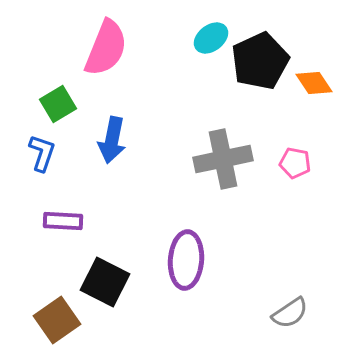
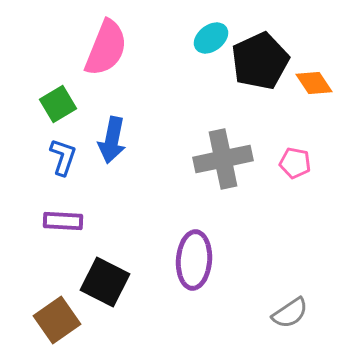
blue L-shape: moved 21 px right, 4 px down
purple ellipse: moved 8 px right
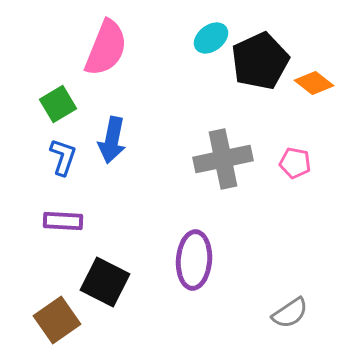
orange diamond: rotated 18 degrees counterclockwise
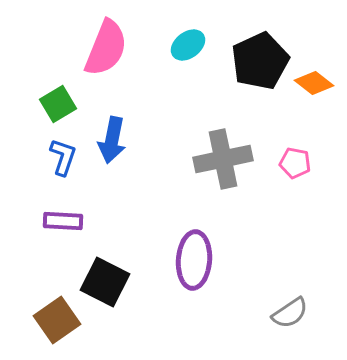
cyan ellipse: moved 23 px left, 7 px down
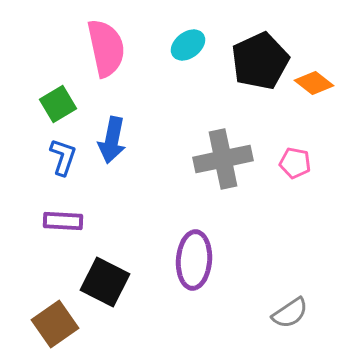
pink semicircle: rotated 34 degrees counterclockwise
brown square: moved 2 px left, 4 px down
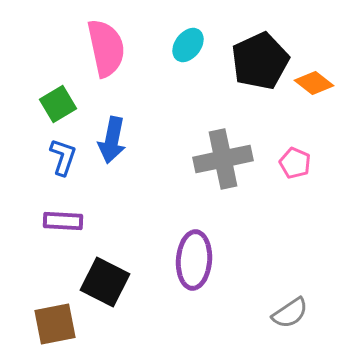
cyan ellipse: rotated 16 degrees counterclockwise
pink pentagon: rotated 12 degrees clockwise
brown square: rotated 24 degrees clockwise
